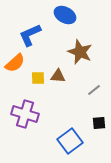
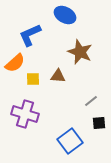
yellow square: moved 5 px left, 1 px down
gray line: moved 3 px left, 11 px down
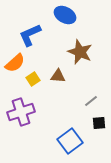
yellow square: rotated 32 degrees counterclockwise
purple cross: moved 4 px left, 2 px up; rotated 36 degrees counterclockwise
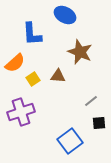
blue L-shape: moved 2 px right, 1 px up; rotated 70 degrees counterclockwise
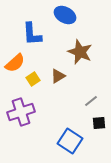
brown triangle: rotated 35 degrees counterclockwise
blue square: rotated 20 degrees counterclockwise
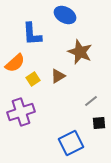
blue square: moved 1 px right, 2 px down; rotated 30 degrees clockwise
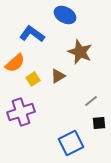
blue L-shape: rotated 130 degrees clockwise
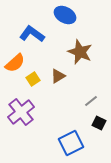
purple cross: rotated 20 degrees counterclockwise
black square: rotated 32 degrees clockwise
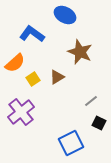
brown triangle: moved 1 px left, 1 px down
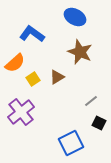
blue ellipse: moved 10 px right, 2 px down
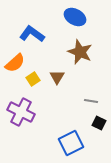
brown triangle: rotated 28 degrees counterclockwise
gray line: rotated 48 degrees clockwise
purple cross: rotated 24 degrees counterclockwise
